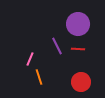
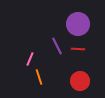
red circle: moved 1 px left, 1 px up
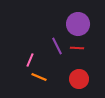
red line: moved 1 px left, 1 px up
pink line: moved 1 px down
orange line: rotated 49 degrees counterclockwise
red circle: moved 1 px left, 2 px up
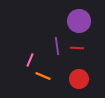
purple circle: moved 1 px right, 3 px up
purple line: rotated 18 degrees clockwise
orange line: moved 4 px right, 1 px up
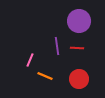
orange line: moved 2 px right
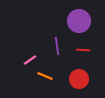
red line: moved 6 px right, 2 px down
pink line: rotated 32 degrees clockwise
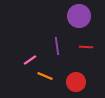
purple circle: moved 5 px up
red line: moved 3 px right, 3 px up
red circle: moved 3 px left, 3 px down
